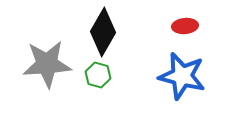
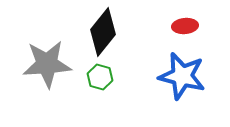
black diamond: rotated 9 degrees clockwise
green hexagon: moved 2 px right, 2 px down
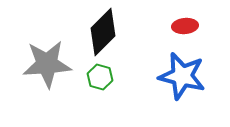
black diamond: rotated 6 degrees clockwise
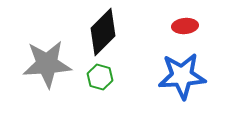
blue star: rotated 18 degrees counterclockwise
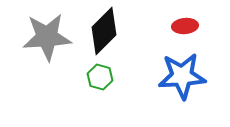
black diamond: moved 1 px right, 1 px up
gray star: moved 27 px up
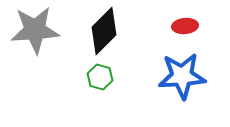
gray star: moved 12 px left, 7 px up
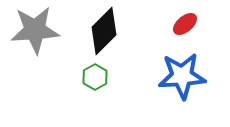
red ellipse: moved 2 px up; rotated 35 degrees counterclockwise
green hexagon: moved 5 px left; rotated 15 degrees clockwise
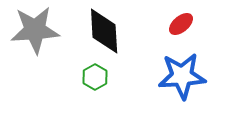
red ellipse: moved 4 px left
black diamond: rotated 48 degrees counterclockwise
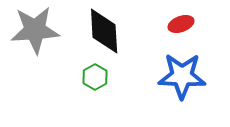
red ellipse: rotated 20 degrees clockwise
blue star: rotated 6 degrees clockwise
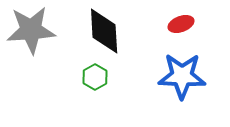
gray star: moved 4 px left
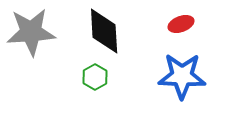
gray star: moved 2 px down
